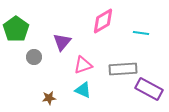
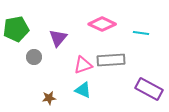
pink diamond: moved 1 px left, 3 px down; rotated 56 degrees clockwise
green pentagon: rotated 25 degrees clockwise
purple triangle: moved 4 px left, 4 px up
gray rectangle: moved 12 px left, 9 px up
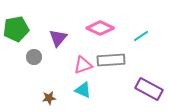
pink diamond: moved 2 px left, 4 px down
cyan line: moved 3 px down; rotated 42 degrees counterclockwise
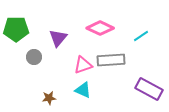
green pentagon: rotated 10 degrees clockwise
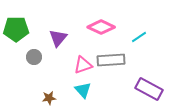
pink diamond: moved 1 px right, 1 px up
cyan line: moved 2 px left, 1 px down
cyan triangle: rotated 24 degrees clockwise
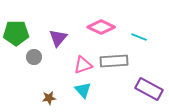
green pentagon: moved 4 px down
cyan line: rotated 56 degrees clockwise
gray rectangle: moved 3 px right, 1 px down
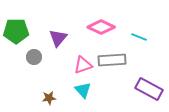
green pentagon: moved 2 px up
gray rectangle: moved 2 px left, 1 px up
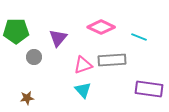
purple rectangle: rotated 20 degrees counterclockwise
brown star: moved 22 px left
